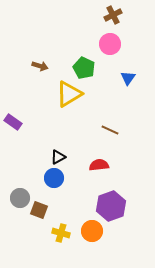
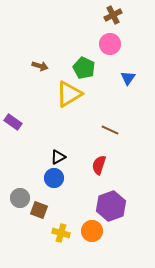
red semicircle: rotated 66 degrees counterclockwise
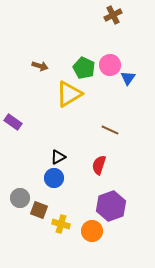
pink circle: moved 21 px down
yellow cross: moved 9 px up
